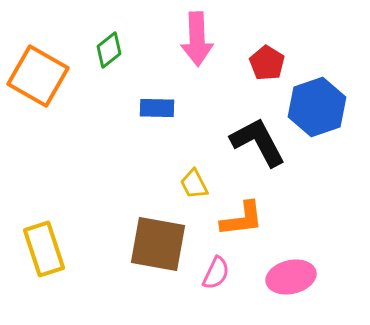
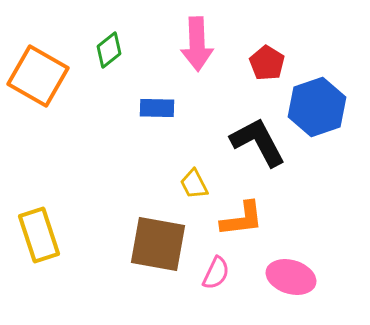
pink arrow: moved 5 px down
yellow rectangle: moved 5 px left, 14 px up
pink ellipse: rotated 30 degrees clockwise
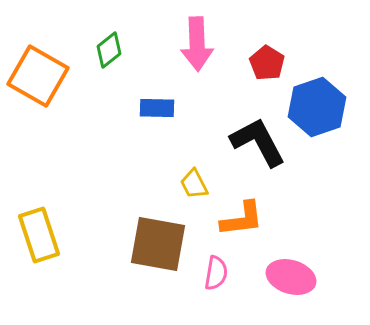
pink semicircle: rotated 16 degrees counterclockwise
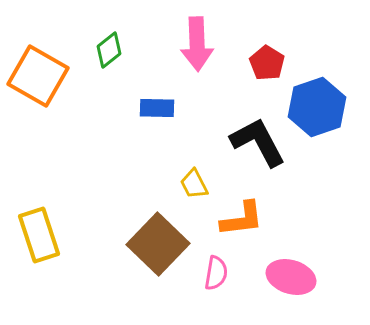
brown square: rotated 34 degrees clockwise
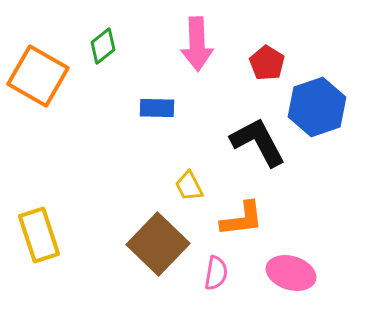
green diamond: moved 6 px left, 4 px up
yellow trapezoid: moved 5 px left, 2 px down
pink ellipse: moved 4 px up
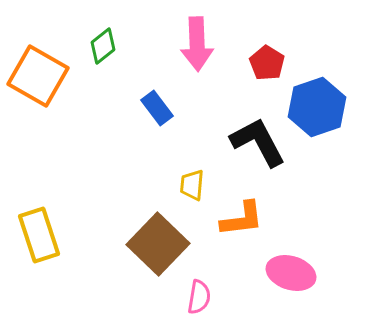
blue rectangle: rotated 52 degrees clockwise
yellow trapezoid: moved 3 px right, 1 px up; rotated 32 degrees clockwise
pink semicircle: moved 17 px left, 24 px down
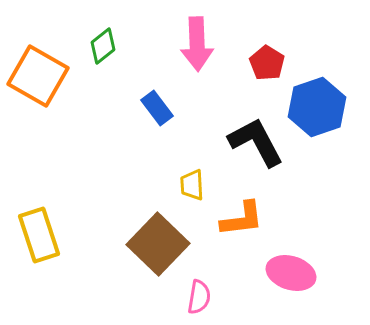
black L-shape: moved 2 px left
yellow trapezoid: rotated 8 degrees counterclockwise
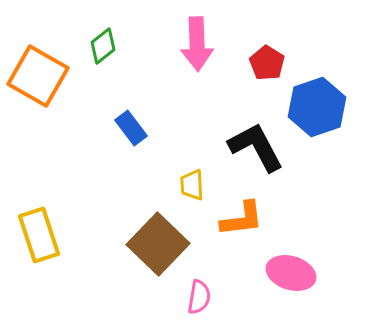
blue rectangle: moved 26 px left, 20 px down
black L-shape: moved 5 px down
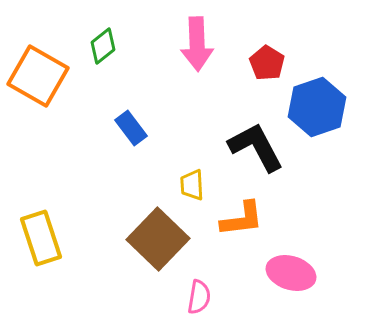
yellow rectangle: moved 2 px right, 3 px down
brown square: moved 5 px up
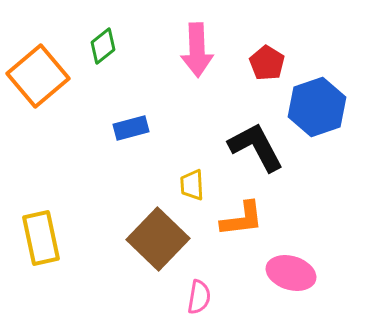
pink arrow: moved 6 px down
orange square: rotated 20 degrees clockwise
blue rectangle: rotated 68 degrees counterclockwise
yellow rectangle: rotated 6 degrees clockwise
